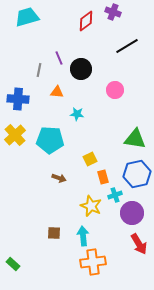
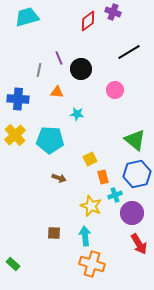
red diamond: moved 2 px right
black line: moved 2 px right, 6 px down
green triangle: moved 1 px down; rotated 30 degrees clockwise
cyan arrow: moved 2 px right
orange cross: moved 1 px left, 2 px down; rotated 25 degrees clockwise
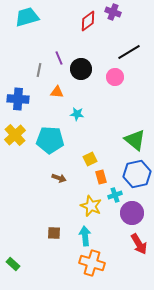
pink circle: moved 13 px up
orange rectangle: moved 2 px left
orange cross: moved 1 px up
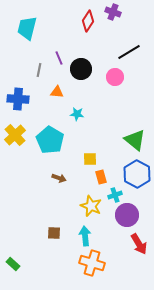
cyan trapezoid: moved 11 px down; rotated 60 degrees counterclockwise
red diamond: rotated 20 degrees counterclockwise
cyan pentagon: rotated 28 degrees clockwise
yellow square: rotated 24 degrees clockwise
blue hexagon: rotated 20 degrees counterclockwise
purple circle: moved 5 px left, 2 px down
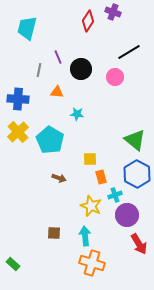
purple line: moved 1 px left, 1 px up
yellow cross: moved 3 px right, 3 px up
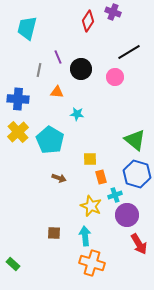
blue hexagon: rotated 12 degrees counterclockwise
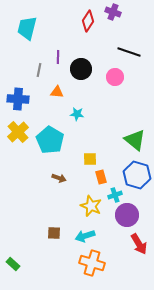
black line: rotated 50 degrees clockwise
purple line: rotated 24 degrees clockwise
blue hexagon: moved 1 px down
cyan arrow: rotated 102 degrees counterclockwise
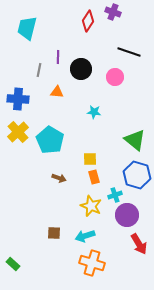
cyan star: moved 17 px right, 2 px up
orange rectangle: moved 7 px left
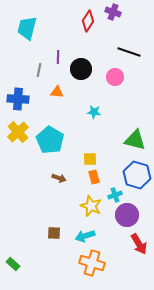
green triangle: rotated 25 degrees counterclockwise
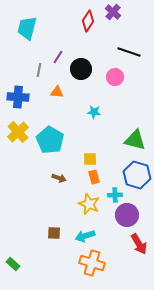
purple cross: rotated 21 degrees clockwise
purple line: rotated 32 degrees clockwise
blue cross: moved 2 px up
cyan cross: rotated 16 degrees clockwise
yellow star: moved 2 px left, 2 px up
